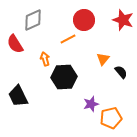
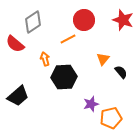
gray diamond: moved 2 px down; rotated 10 degrees counterclockwise
red semicircle: rotated 18 degrees counterclockwise
black trapezoid: rotated 105 degrees counterclockwise
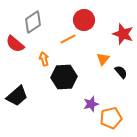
red star: moved 14 px down
orange arrow: moved 1 px left
black trapezoid: moved 1 px left
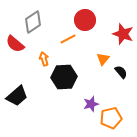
red circle: moved 1 px right
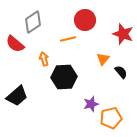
orange line: rotated 14 degrees clockwise
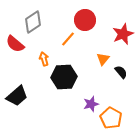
red star: rotated 30 degrees clockwise
orange line: rotated 35 degrees counterclockwise
orange pentagon: rotated 30 degrees counterclockwise
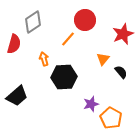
red semicircle: moved 1 px left; rotated 114 degrees counterclockwise
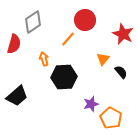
red star: rotated 25 degrees counterclockwise
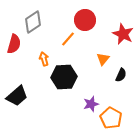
black semicircle: moved 3 px down; rotated 64 degrees clockwise
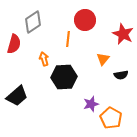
orange line: rotated 35 degrees counterclockwise
black semicircle: rotated 56 degrees clockwise
